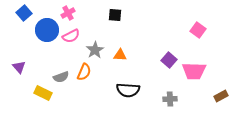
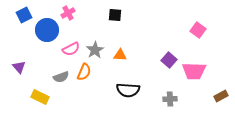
blue square: moved 2 px down; rotated 14 degrees clockwise
pink semicircle: moved 13 px down
yellow rectangle: moved 3 px left, 4 px down
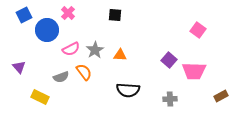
pink cross: rotated 16 degrees counterclockwise
orange semicircle: rotated 60 degrees counterclockwise
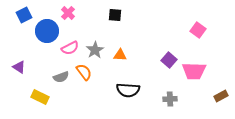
blue circle: moved 1 px down
pink semicircle: moved 1 px left, 1 px up
purple triangle: rotated 16 degrees counterclockwise
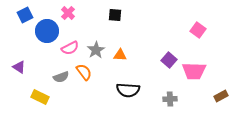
blue square: moved 1 px right
gray star: moved 1 px right
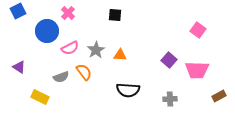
blue square: moved 7 px left, 4 px up
pink trapezoid: moved 3 px right, 1 px up
brown rectangle: moved 2 px left
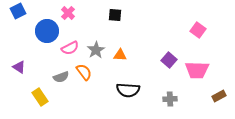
yellow rectangle: rotated 30 degrees clockwise
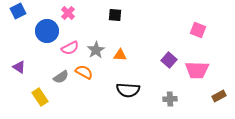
pink square: rotated 14 degrees counterclockwise
orange semicircle: rotated 24 degrees counterclockwise
gray semicircle: rotated 14 degrees counterclockwise
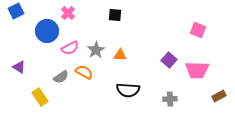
blue square: moved 2 px left
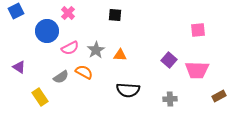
pink square: rotated 28 degrees counterclockwise
